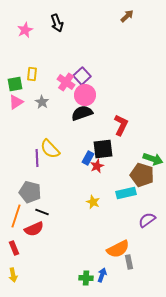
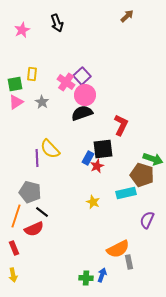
pink star: moved 3 px left
black line: rotated 16 degrees clockwise
purple semicircle: rotated 30 degrees counterclockwise
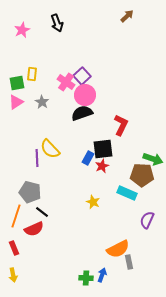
green square: moved 2 px right, 1 px up
red star: moved 5 px right
brown pentagon: rotated 15 degrees counterclockwise
cyan rectangle: moved 1 px right; rotated 36 degrees clockwise
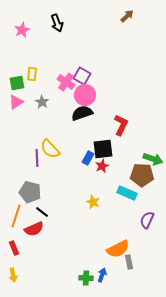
purple square: rotated 18 degrees counterclockwise
